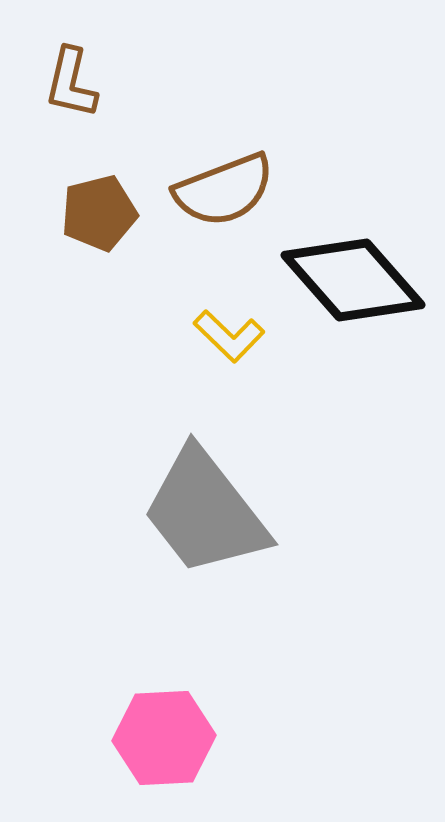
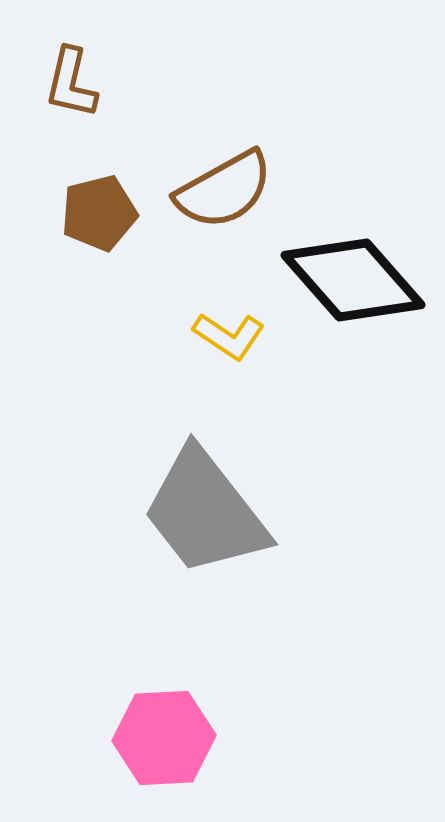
brown semicircle: rotated 8 degrees counterclockwise
yellow L-shape: rotated 10 degrees counterclockwise
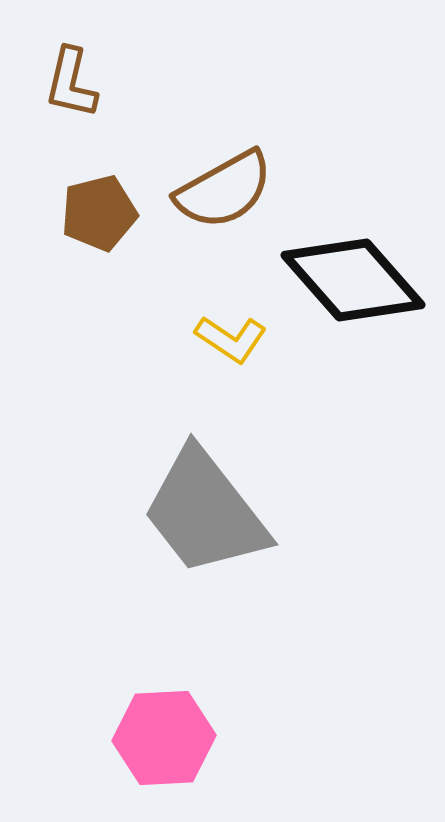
yellow L-shape: moved 2 px right, 3 px down
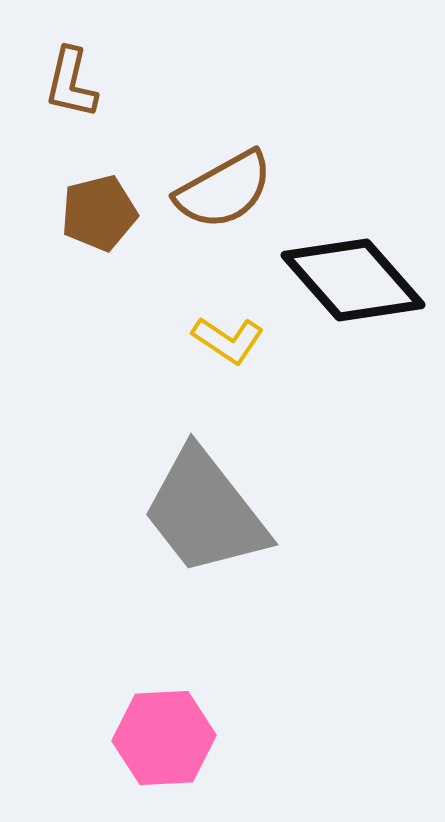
yellow L-shape: moved 3 px left, 1 px down
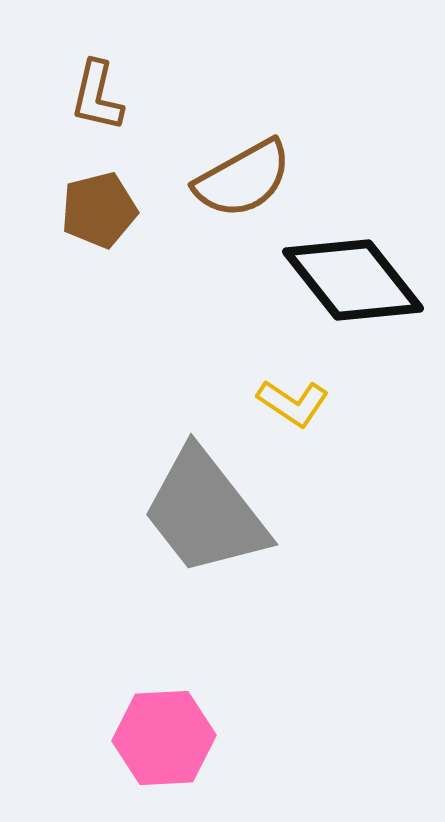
brown L-shape: moved 26 px right, 13 px down
brown semicircle: moved 19 px right, 11 px up
brown pentagon: moved 3 px up
black diamond: rotated 3 degrees clockwise
yellow L-shape: moved 65 px right, 63 px down
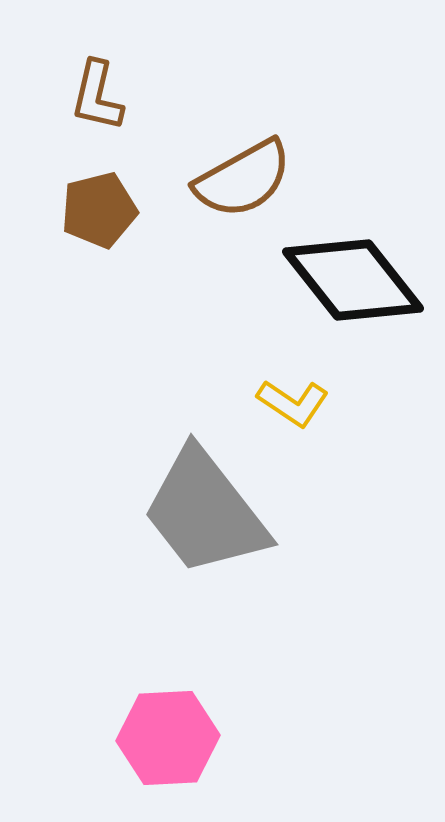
pink hexagon: moved 4 px right
